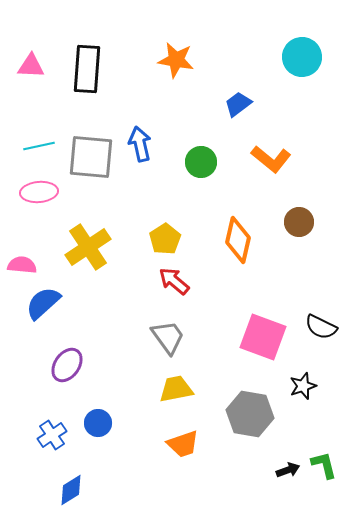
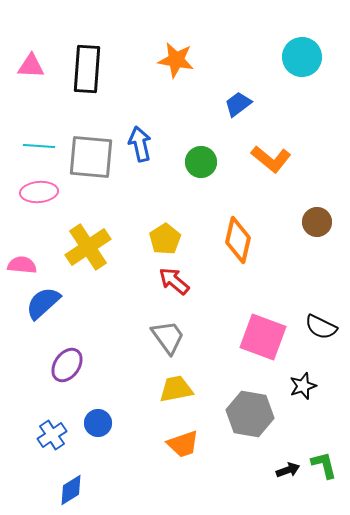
cyan line: rotated 16 degrees clockwise
brown circle: moved 18 px right
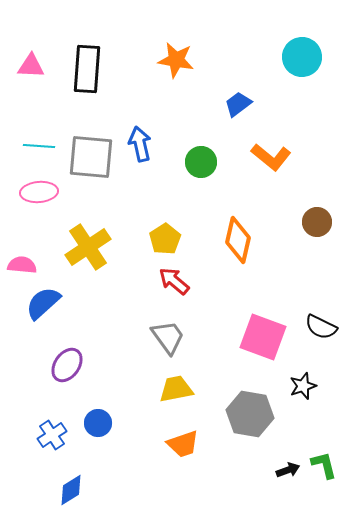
orange L-shape: moved 2 px up
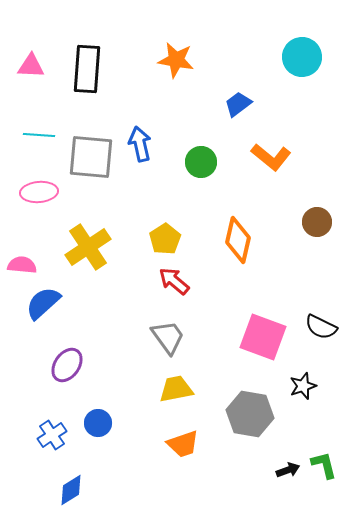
cyan line: moved 11 px up
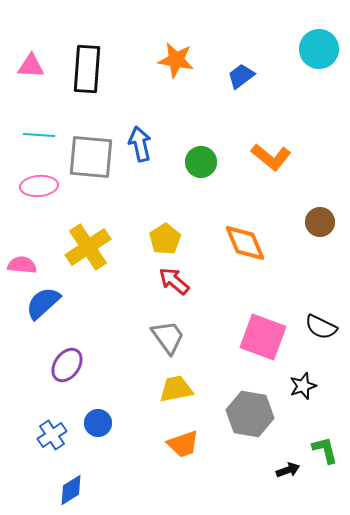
cyan circle: moved 17 px right, 8 px up
blue trapezoid: moved 3 px right, 28 px up
pink ellipse: moved 6 px up
brown circle: moved 3 px right
orange diamond: moved 7 px right, 3 px down; rotated 36 degrees counterclockwise
green L-shape: moved 1 px right, 15 px up
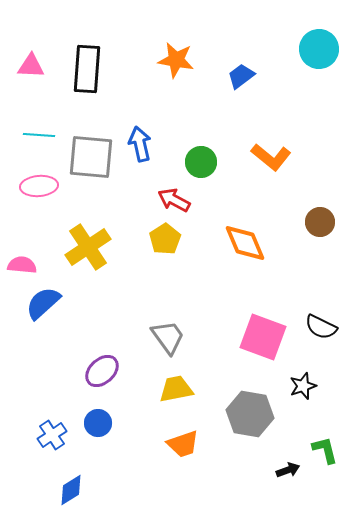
red arrow: moved 81 px up; rotated 12 degrees counterclockwise
purple ellipse: moved 35 px right, 6 px down; rotated 12 degrees clockwise
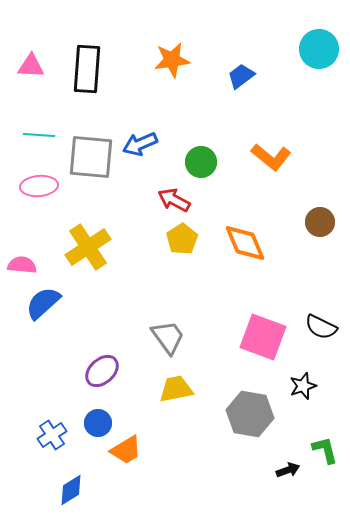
orange star: moved 4 px left; rotated 18 degrees counterclockwise
blue arrow: rotated 100 degrees counterclockwise
yellow pentagon: moved 17 px right
orange trapezoid: moved 57 px left, 6 px down; rotated 12 degrees counterclockwise
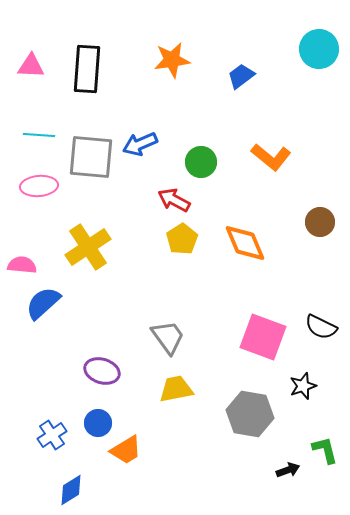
purple ellipse: rotated 60 degrees clockwise
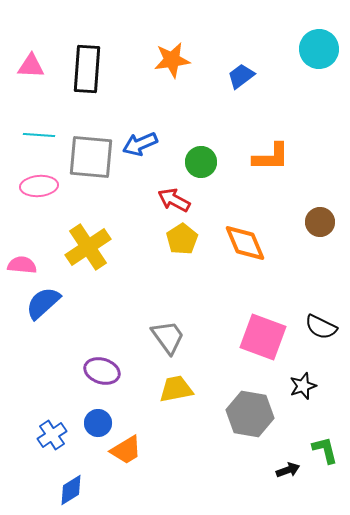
orange L-shape: rotated 39 degrees counterclockwise
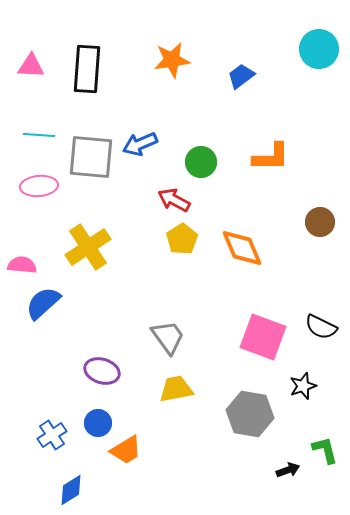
orange diamond: moved 3 px left, 5 px down
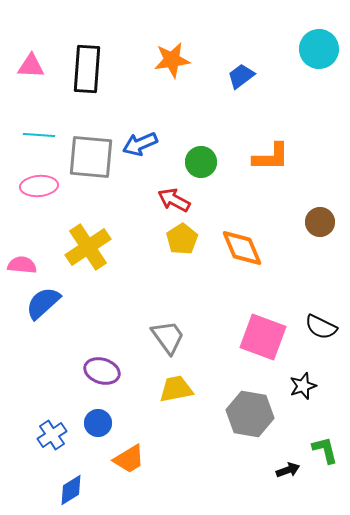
orange trapezoid: moved 3 px right, 9 px down
